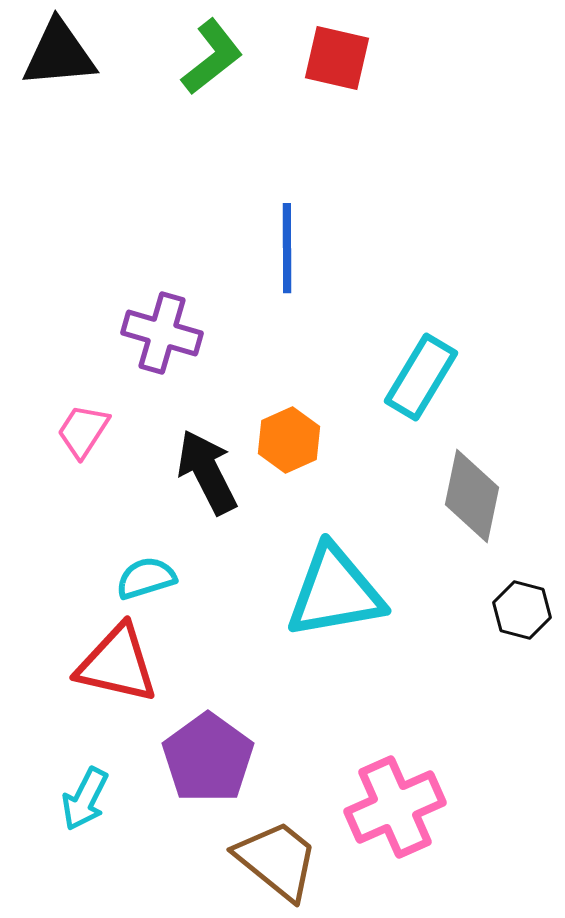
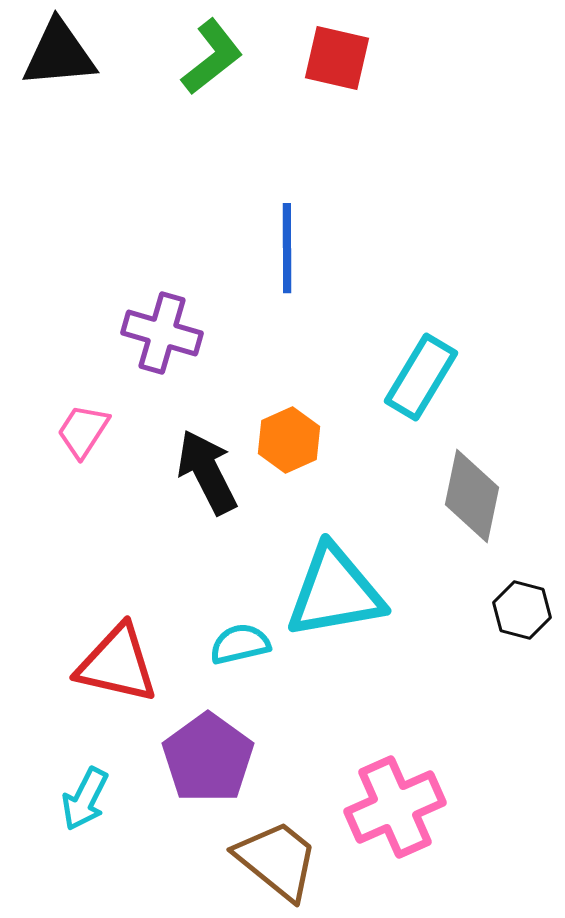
cyan semicircle: moved 94 px right, 66 px down; rotated 4 degrees clockwise
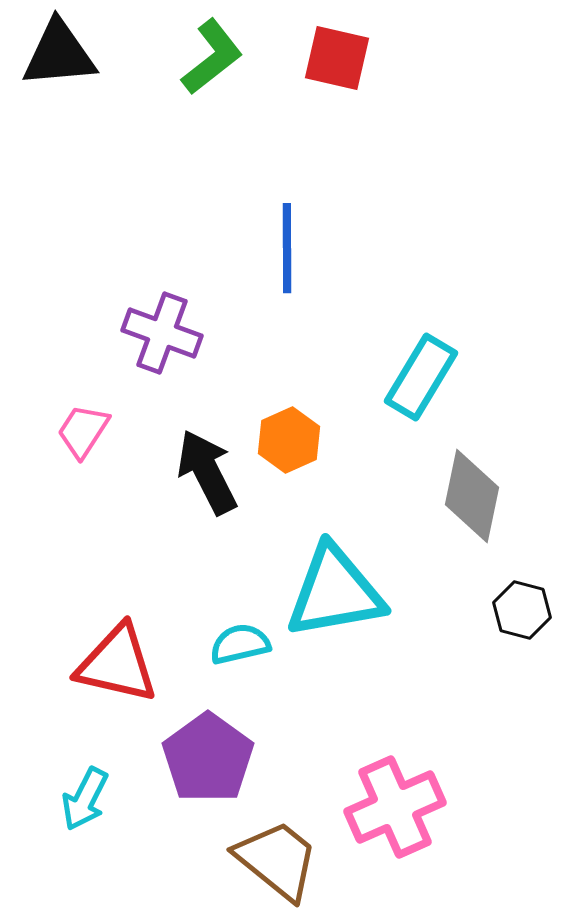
purple cross: rotated 4 degrees clockwise
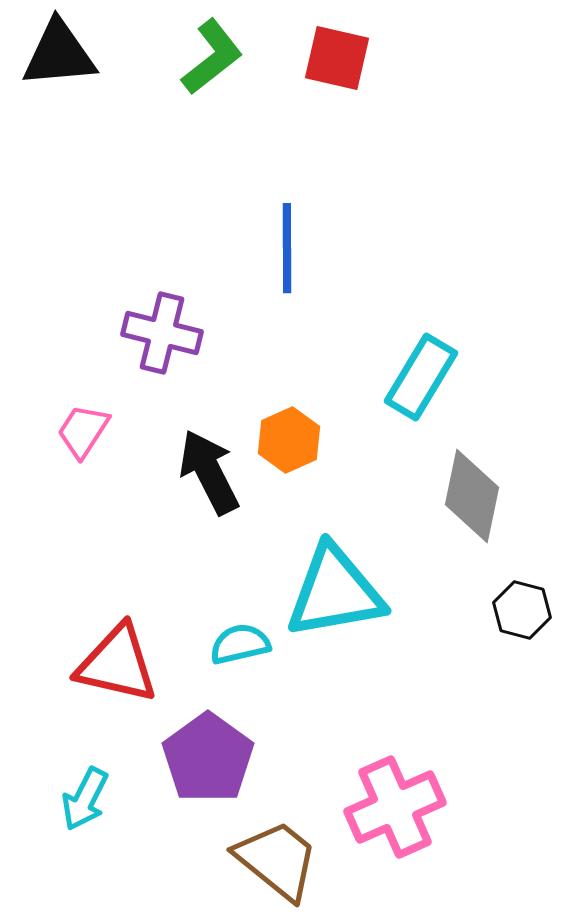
purple cross: rotated 6 degrees counterclockwise
black arrow: moved 2 px right
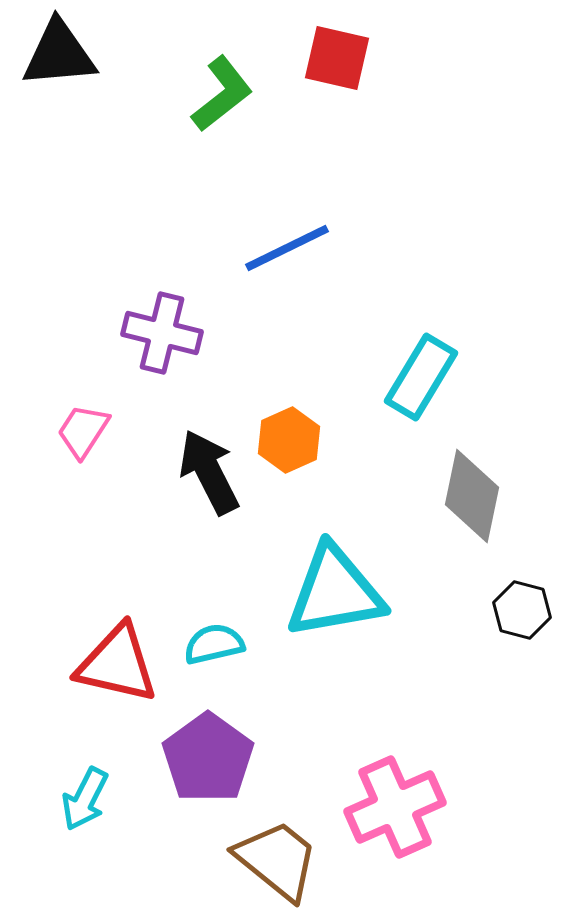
green L-shape: moved 10 px right, 37 px down
blue line: rotated 64 degrees clockwise
cyan semicircle: moved 26 px left
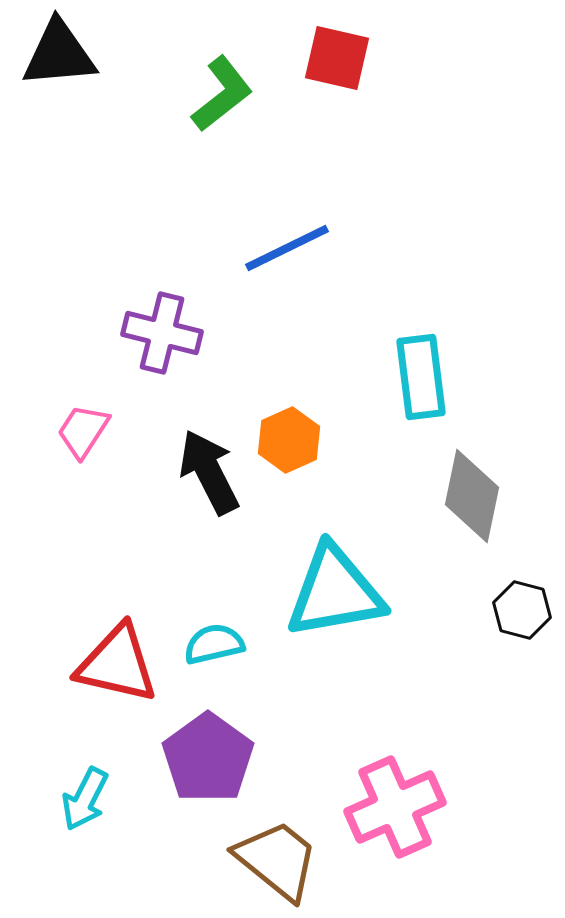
cyan rectangle: rotated 38 degrees counterclockwise
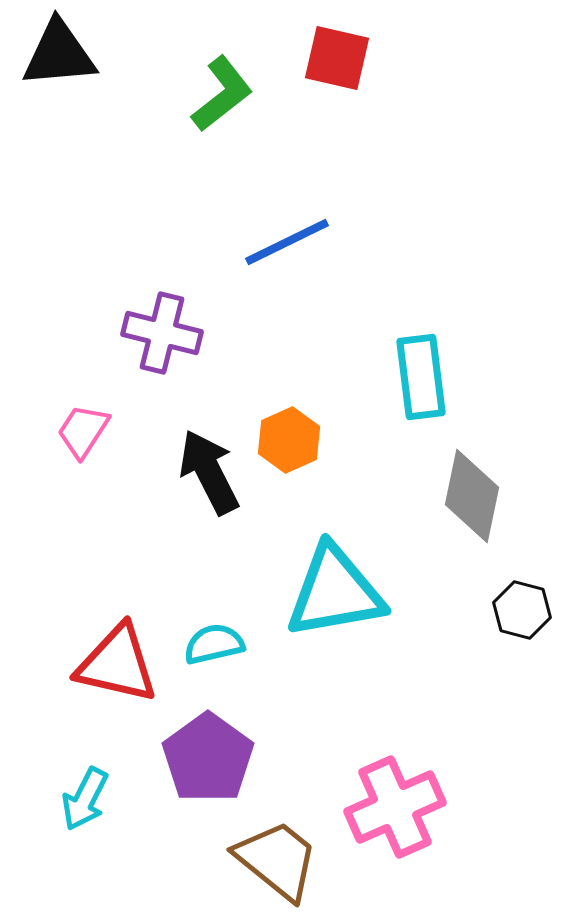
blue line: moved 6 px up
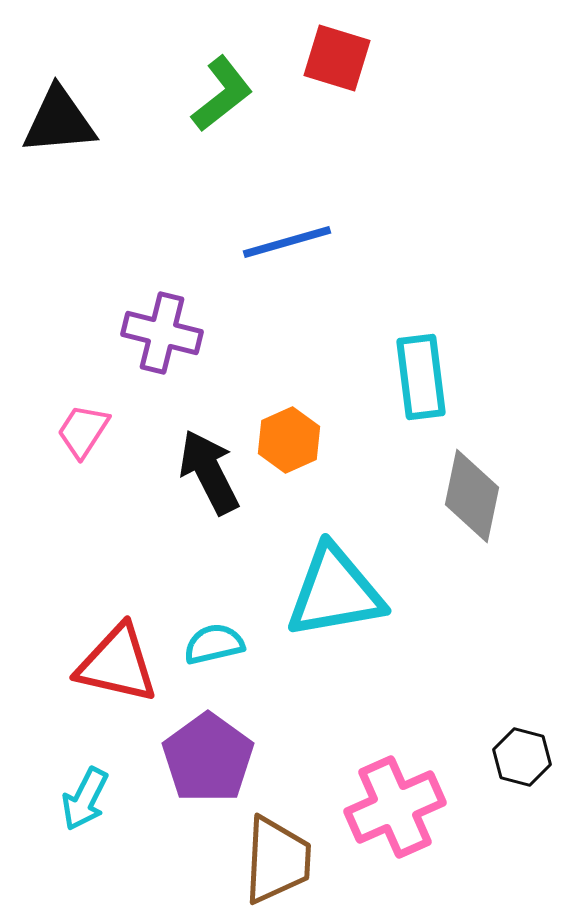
black triangle: moved 67 px down
red square: rotated 4 degrees clockwise
blue line: rotated 10 degrees clockwise
black hexagon: moved 147 px down
brown trapezoid: rotated 54 degrees clockwise
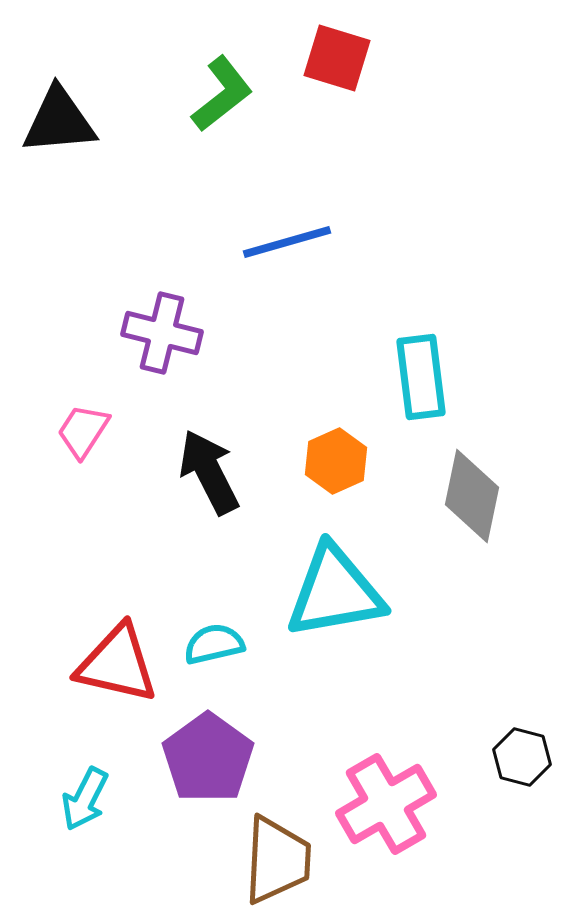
orange hexagon: moved 47 px right, 21 px down
pink cross: moved 9 px left, 3 px up; rotated 6 degrees counterclockwise
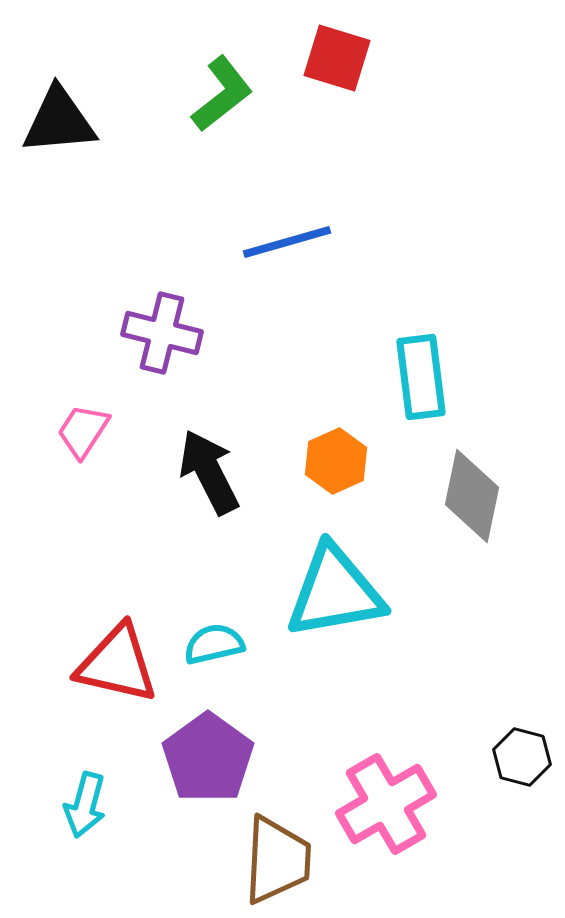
cyan arrow: moved 6 px down; rotated 12 degrees counterclockwise
